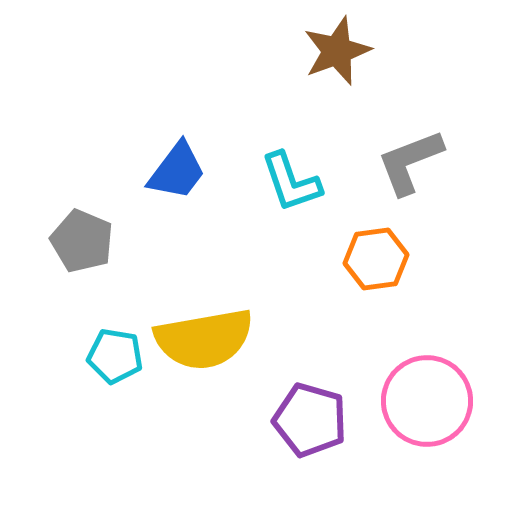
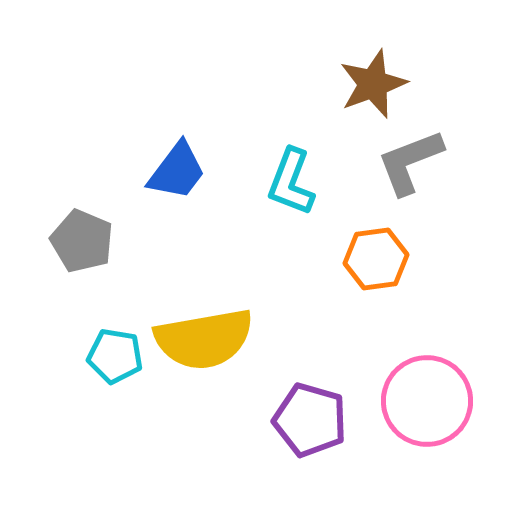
brown star: moved 36 px right, 33 px down
cyan L-shape: rotated 40 degrees clockwise
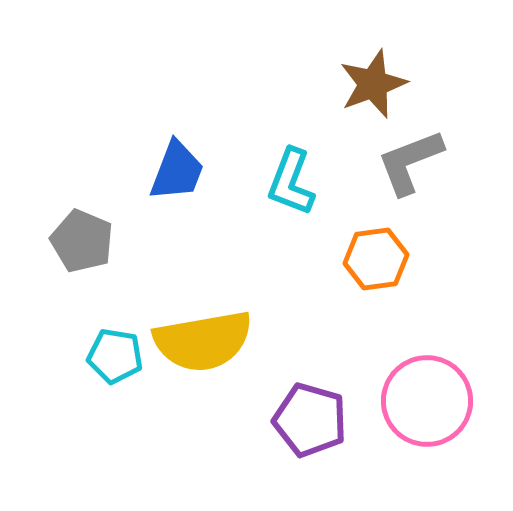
blue trapezoid: rotated 16 degrees counterclockwise
yellow semicircle: moved 1 px left, 2 px down
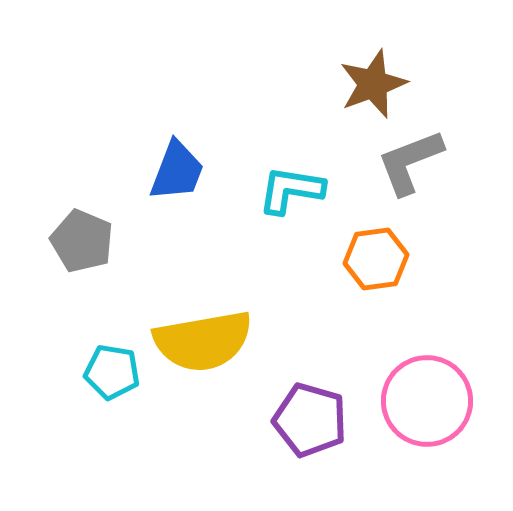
cyan L-shape: moved 8 px down; rotated 78 degrees clockwise
cyan pentagon: moved 3 px left, 16 px down
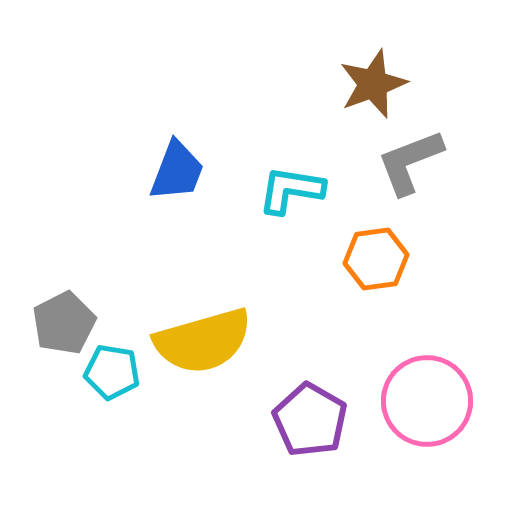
gray pentagon: moved 18 px left, 82 px down; rotated 22 degrees clockwise
yellow semicircle: rotated 6 degrees counterclockwise
purple pentagon: rotated 14 degrees clockwise
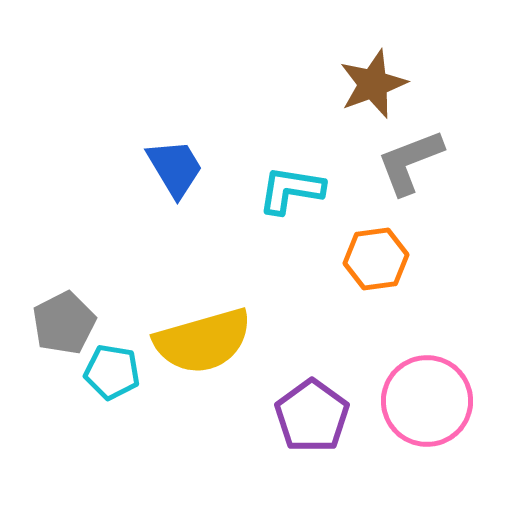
blue trapezoid: moved 2 px left, 3 px up; rotated 52 degrees counterclockwise
purple pentagon: moved 2 px right, 4 px up; rotated 6 degrees clockwise
